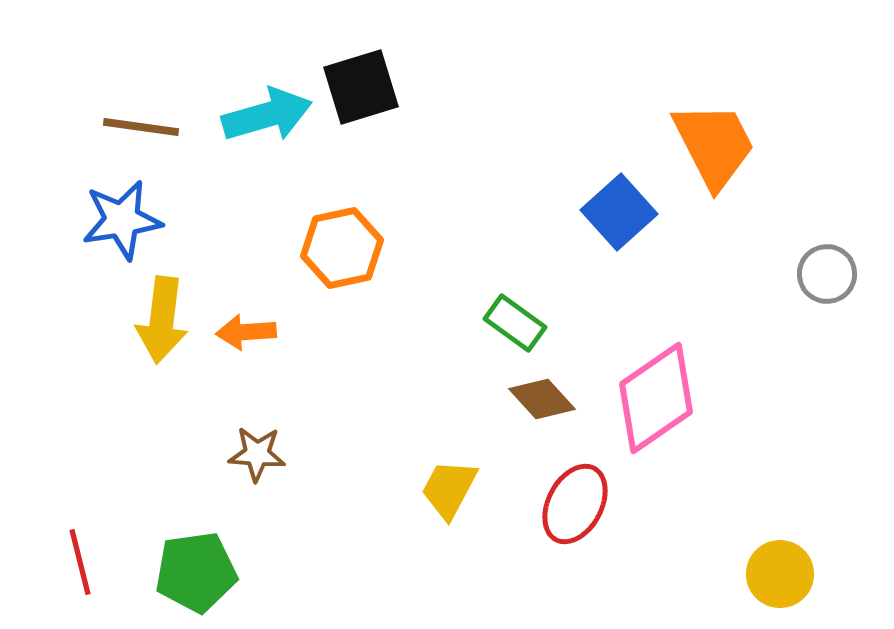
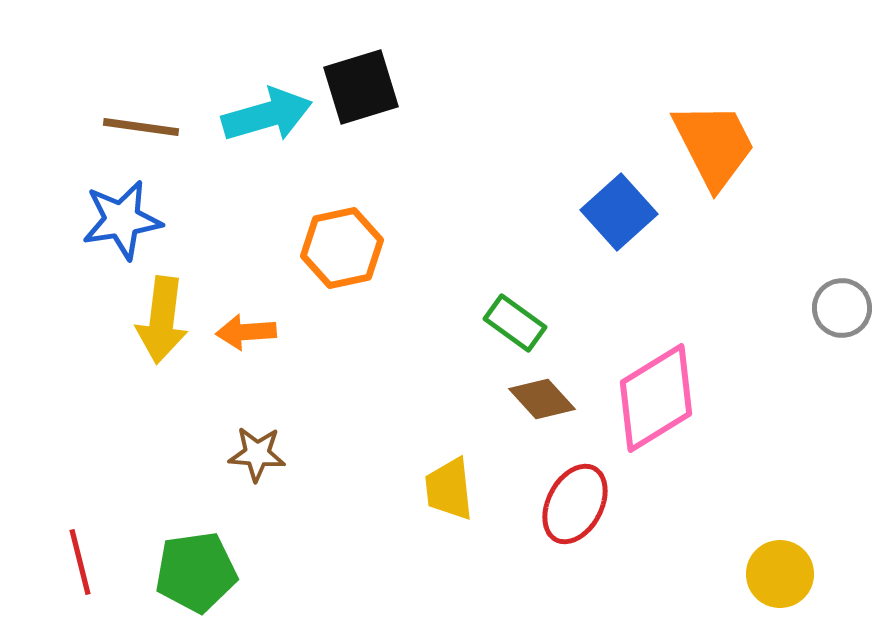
gray circle: moved 15 px right, 34 px down
pink diamond: rotated 3 degrees clockwise
yellow trapezoid: rotated 34 degrees counterclockwise
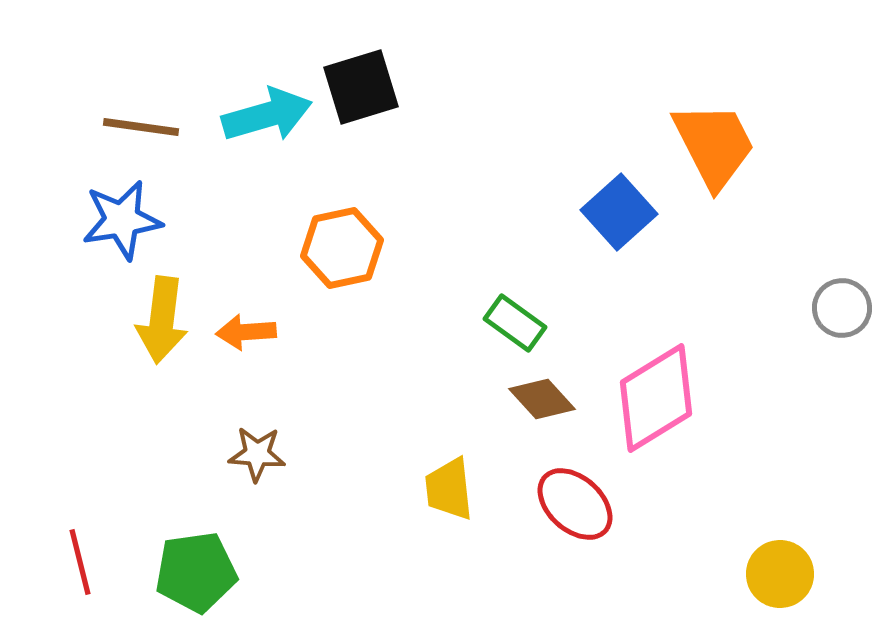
red ellipse: rotated 76 degrees counterclockwise
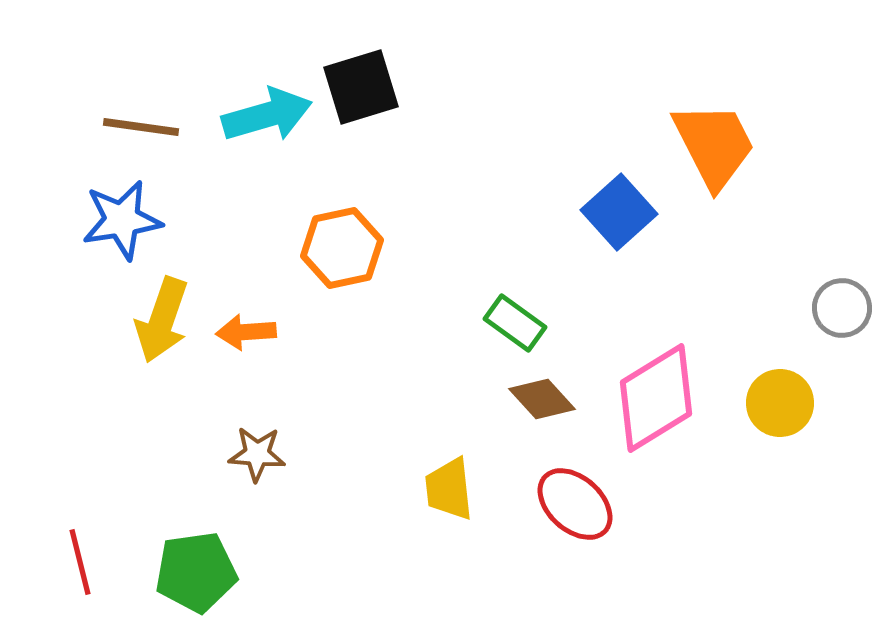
yellow arrow: rotated 12 degrees clockwise
yellow circle: moved 171 px up
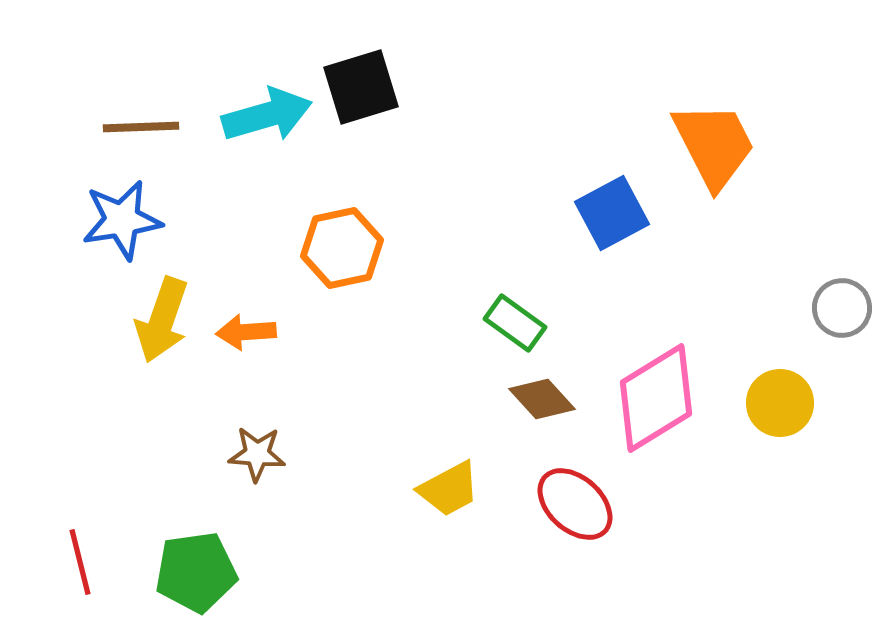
brown line: rotated 10 degrees counterclockwise
blue square: moved 7 px left, 1 px down; rotated 14 degrees clockwise
yellow trapezoid: rotated 112 degrees counterclockwise
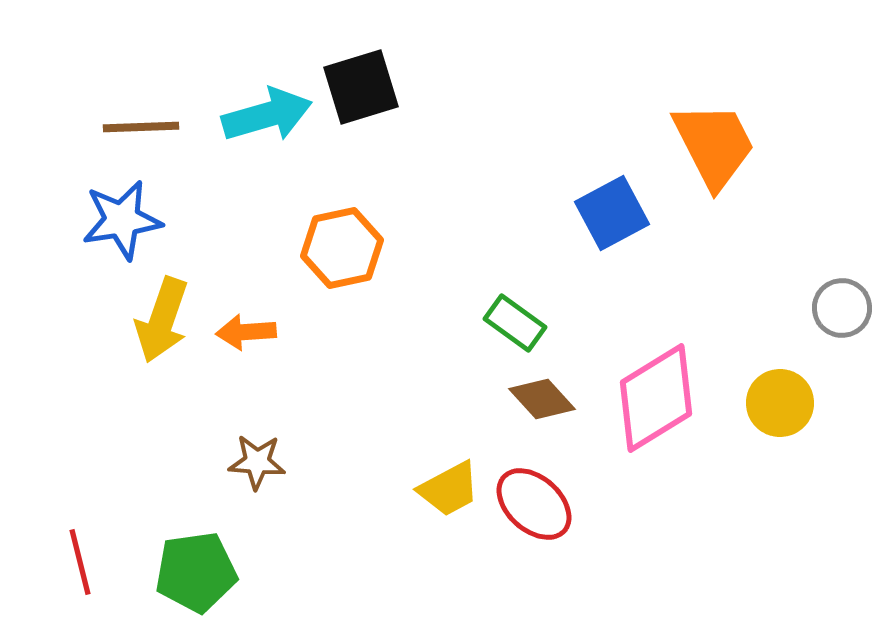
brown star: moved 8 px down
red ellipse: moved 41 px left
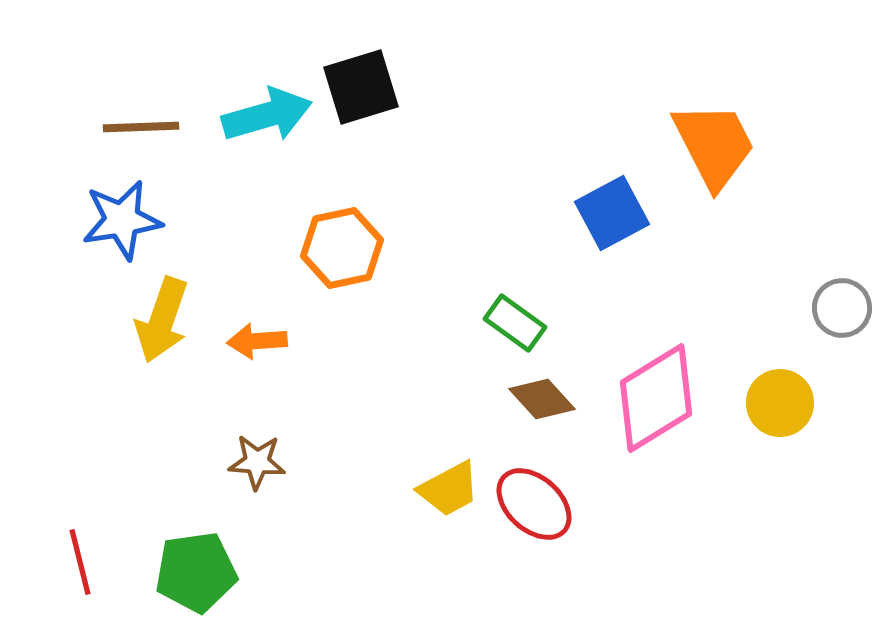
orange arrow: moved 11 px right, 9 px down
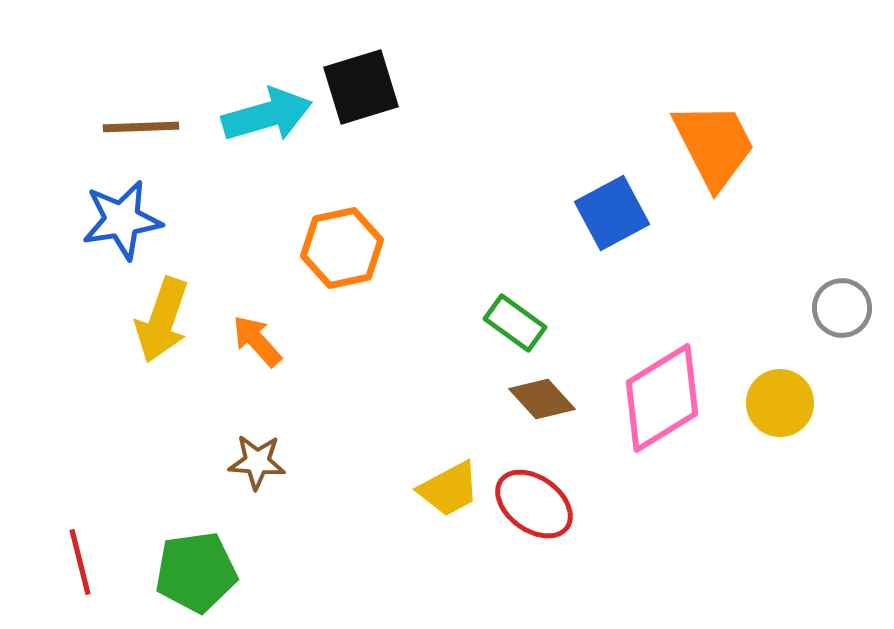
orange arrow: rotated 52 degrees clockwise
pink diamond: moved 6 px right
red ellipse: rotated 6 degrees counterclockwise
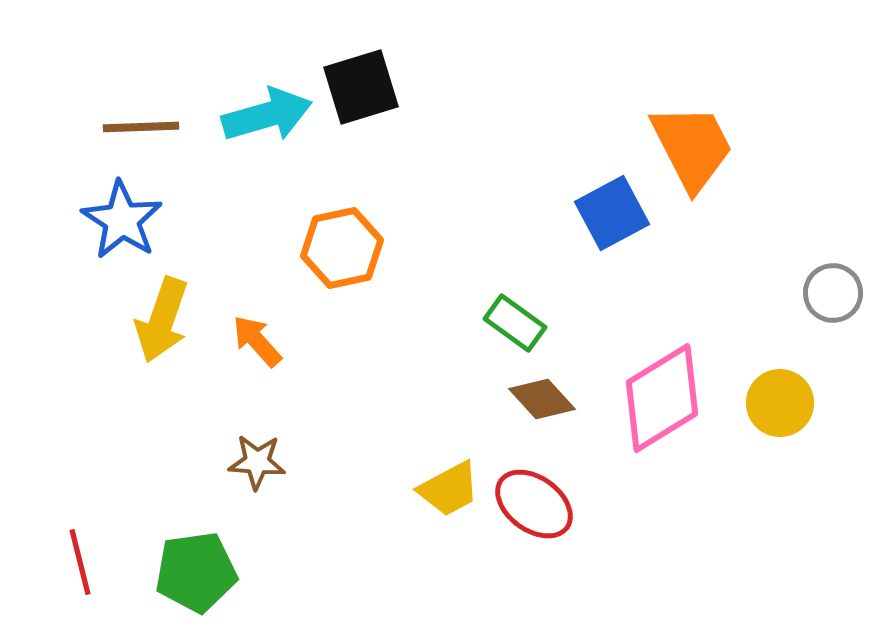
orange trapezoid: moved 22 px left, 2 px down
blue star: rotated 30 degrees counterclockwise
gray circle: moved 9 px left, 15 px up
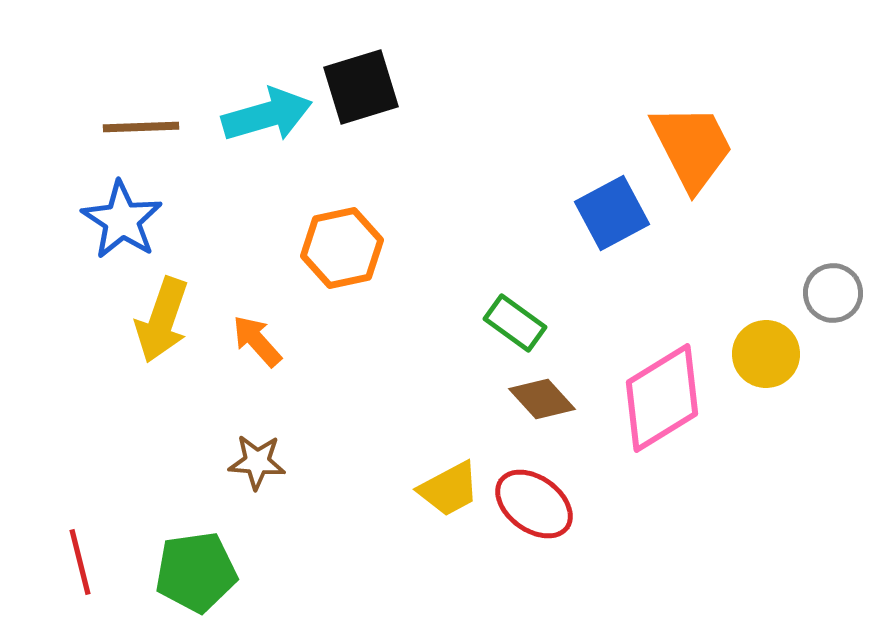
yellow circle: moved 14 px left, 49 px up
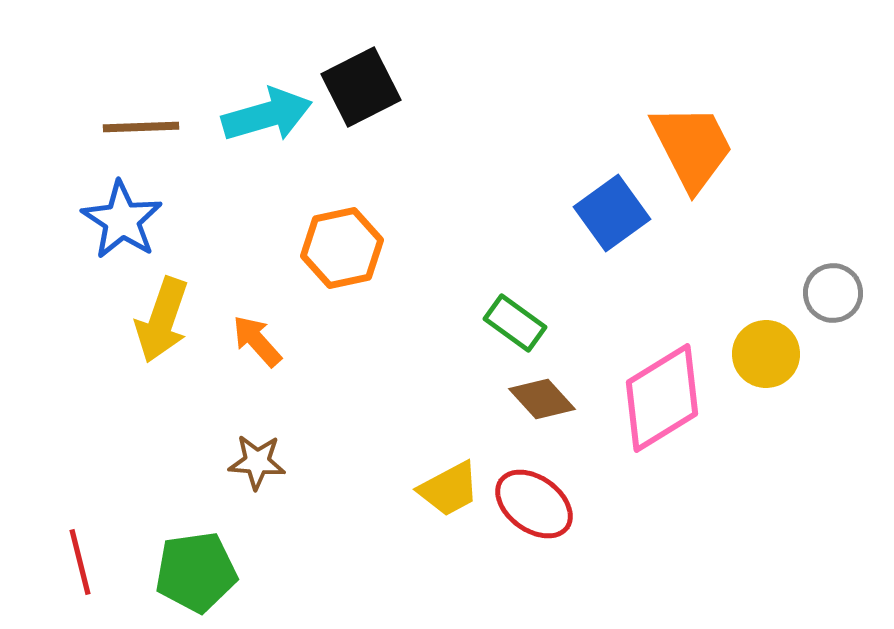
black square: rotated 10 degrees counterclockwise
blue square: rotated 8 degrees counterclockwise
